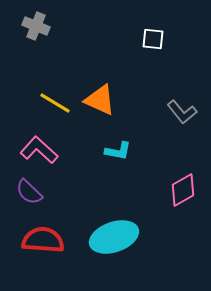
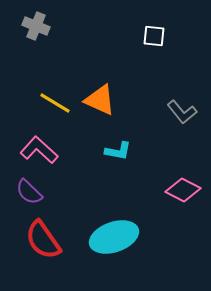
white square: moved 1 px right, 3 px up
pink diamond: rotated 56 degrees clockwise
red semicircle: rotated 129 degrees counterclockwise
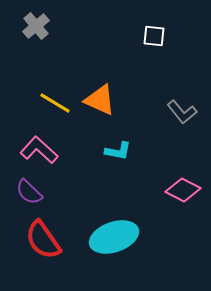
gray cross: rotated 28 degrees clockwise
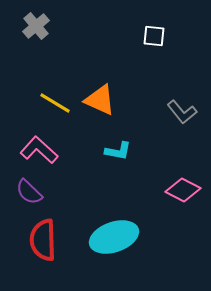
red semicircle: rotated 33 degrees clockwise
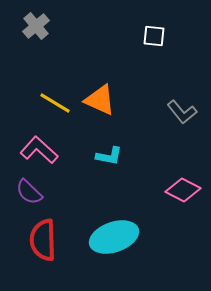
cyan L-shape: moved 9 px left, 5 px down
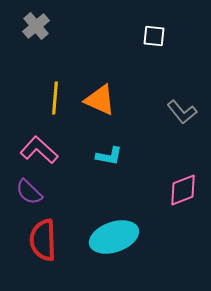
yellow line: moved 5 px up; rotated 64 degrees clockwise
pink diamond: rotated 48 degrees counterclockwise
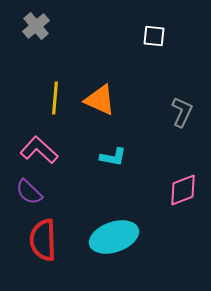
gray L-shape: rotated 116 degrees counterclockwise
cyan L-shape: moved 4 px right, 1 px down
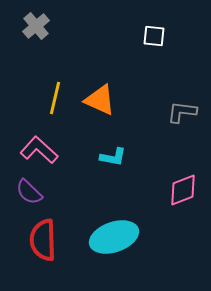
yellow line: rotated 8 degrees clockwise
gray L-shape: rotated 108 degrees counterclockwise
